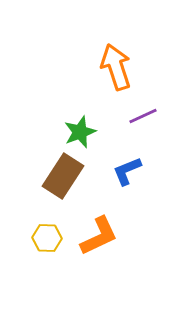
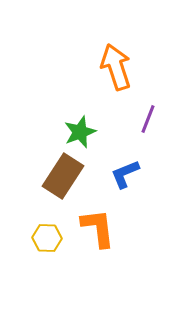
purple line: moved 5 px right, 3 px down; rotated 44 degrees counterclockwise
blue L-shape: moved 2 px left, 3 px down
orange L-shape: moved 1 px left, 8 px up; rotated 72 degrees counterclockwise
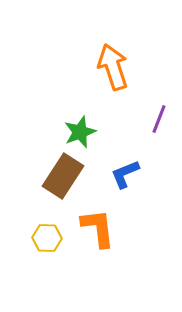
orange arrow: moved 3 px left
purple line: moved 11 px right
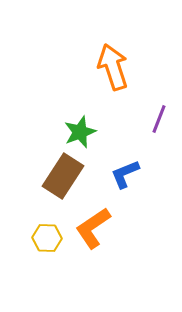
orange L-shape: moved 5 px left; rotated 117 degrees counterclockwise
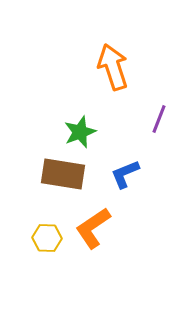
brown rectangle: moved 2 px up; rotated 66 degrees clockwise
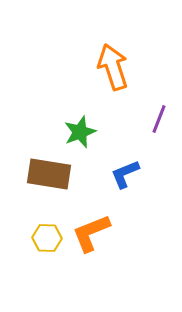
brown rectangle: moved 14 px left
orange L-shape: moved 2 px left, 5 px down; rotated 12 degrees clockwise
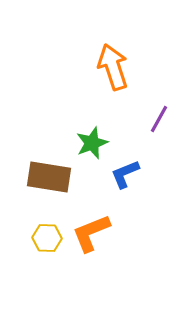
purple line: rotated 8 degrees clockwise
green star: moved 12 px right, 11 px down
brown rectangle: moved 3 px down
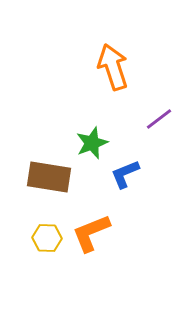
purple line: rotated 24 degrees clockwise
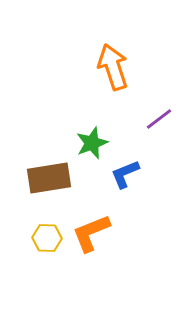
brown rectangle: moved 1 px down; rotated 18 degrees counterclockwise
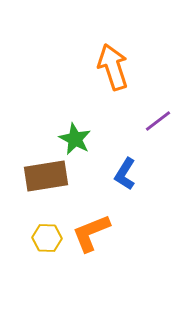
purple line: moved 1 px left, 2 px down
green star: moved 17 px left, 4 px up; rotated 24 degrees counterclockwise
blue L-shape: rotated 36 degrees counterclockwise
brown rectangle: moved 3 px left, 2 px up
